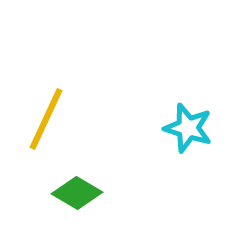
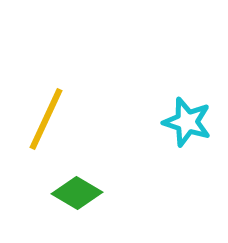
cyan star: moved 1 px left, 6 px up
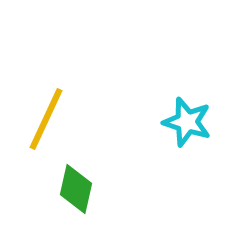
green diamond: moved 1 px left, 4 px up; rotated 72 degrees clockwise
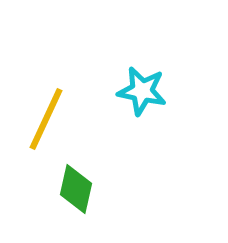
cyan star: moved 45 px left, 31 px up; rotated 6 degrees counterclockwise
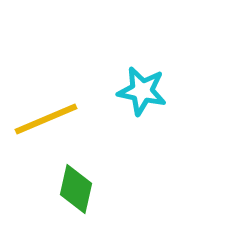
yellow line: rotated 42 degrees clockwise
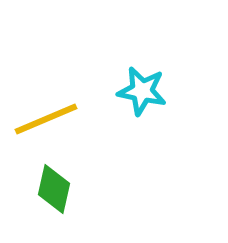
green diamond: moved 22 px left
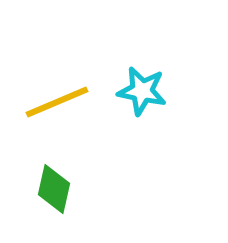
yellow line: moved 11 px right, 17 px up
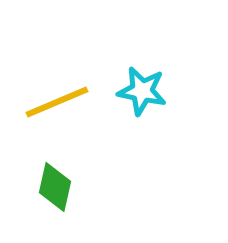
green diamond: moved 1 px right, 2 px up
